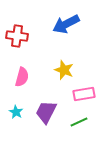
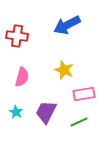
blue arrow: moved 1 px right, 1 px down
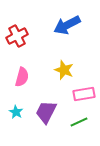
red cross: rotated 35 degrees counterclockwise
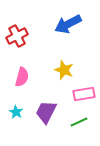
blue arrow: moved 1 px right, 1 px up
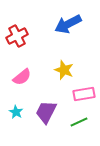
pink semicircle: rotated 36 degrees clockwise
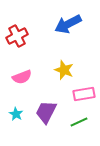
pink semicircle: rotated 18 degrees clockwise
cyan star: moved 2 px down
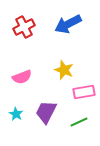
red cross: moved 7 px right, 9 px up
pink rectangle: moved 2 px up
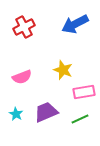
blue arrow: moved 7 px right
yellow star: moved 1 px left
purple trapezoid: rotated 40 degrees clockwise
green line: moved 1 px right, 3 px up
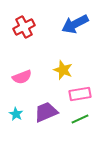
pink rectangle: moved 4 px left, 2 px down
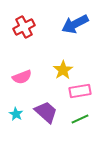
yellow star: rotated 18 degrees clockwise
pink rectangle: moved 3 px up
purple trapezoid: rotated 65 degrees clockwise
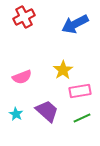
red cross: moved 10 px up
purple trapezoid: moved 1 px right, 1 px up
green line: moved 2 px right, 1 px up
